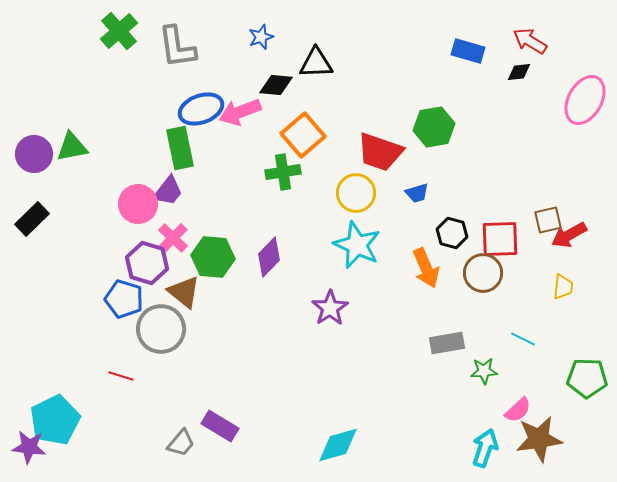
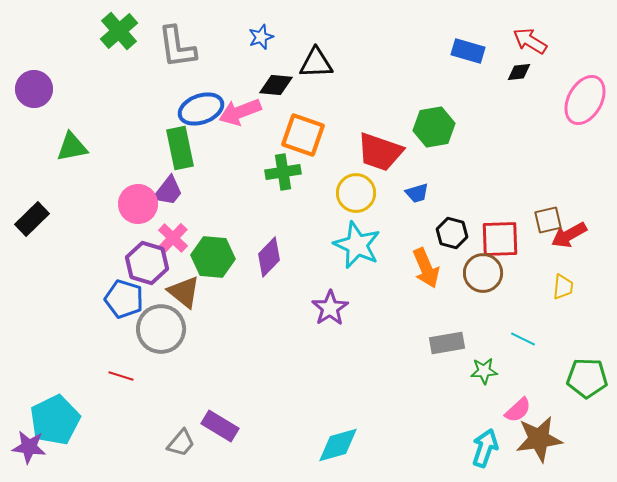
orange square at (303, 135): rotated 30 degrees counterclockwise
purple circle at (34, 154): moved 65 px up
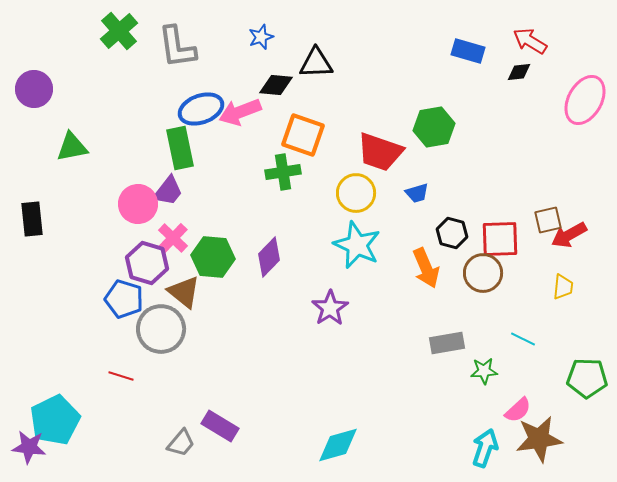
black rectangle at (32, 219): rotated 52 degrees counterclockwise
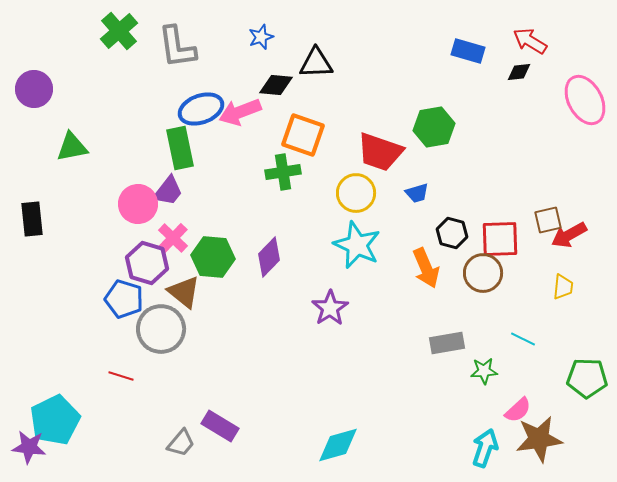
pink ellipse at (585, 100): rotated 57 degrees counterclockwise
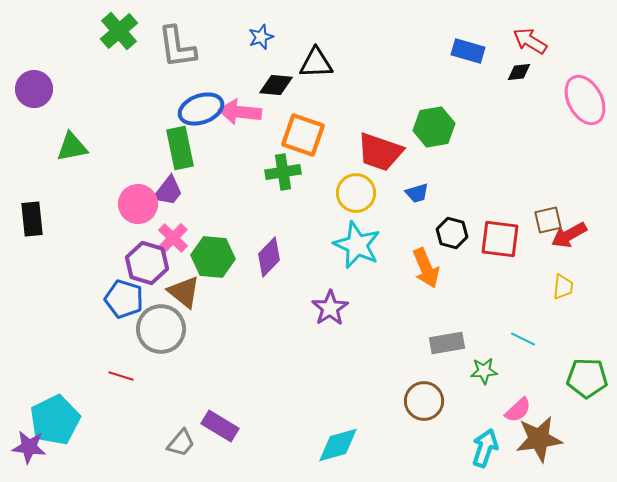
pink arrow at (240, 112): rotated 27 degrees clockwise
red square at (500, 239): rotated 9 degrees clockwise
brown circle at (483, 273): moved 59 px left, 128 px down
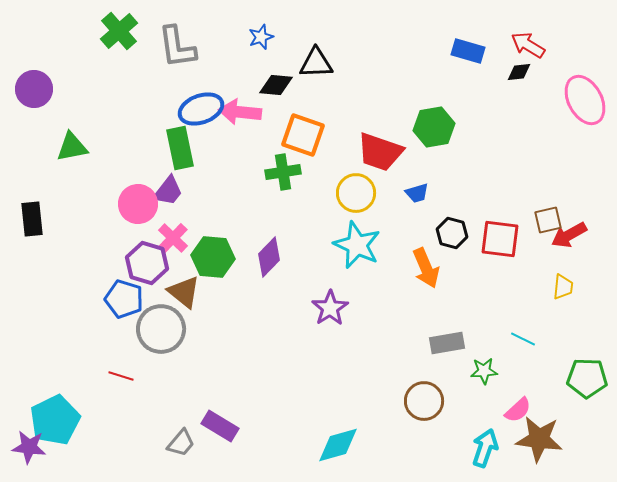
red arrow at (530, 41): moved 2 px left, 4 px down
brown star at (539, 439): rotated 15 degrees clockwise
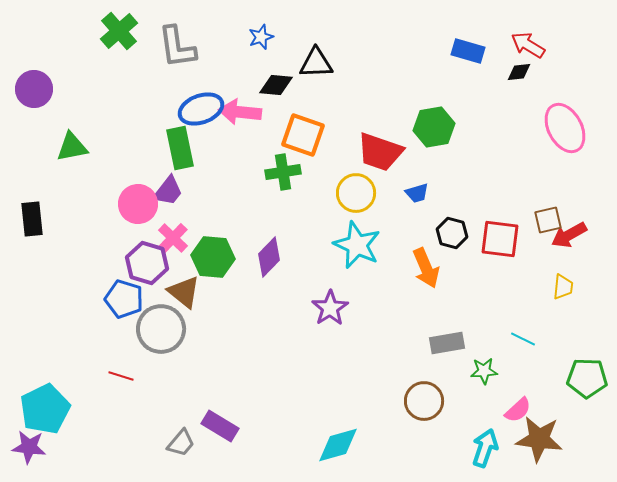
pink ellipse at (585, 100): moved 20 px left, 28 px down
cyan pentagon at (55, 420): moved 10 px left, 11 px up
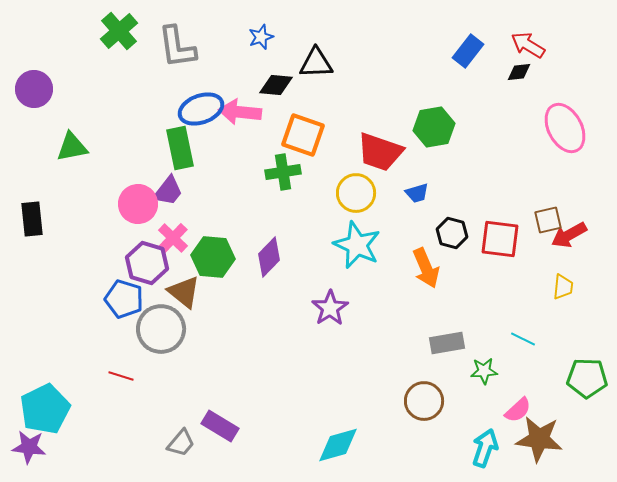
blue rectangle at (468, 51): rotated 68 degrees counterclockwise
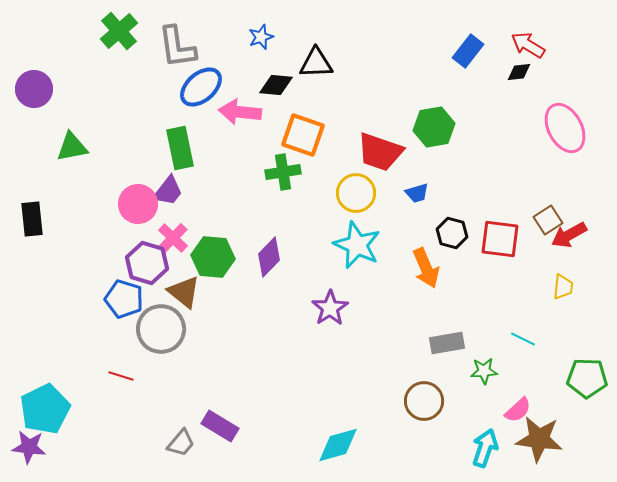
blue ellipse at (201, 109): moved 22 px up; rotated 21 degrees counterclockwise
brown square at (548, 220): rotated 20 degrees counterclockwise
